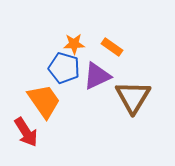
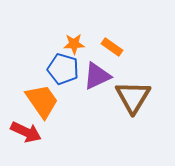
blue pentagon: moved 1 px left, 1 px down
orange trapezoid: moved 2 px left
red arrow: rotated 32 degrees counterclockwise
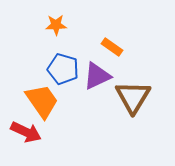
orange star: moved 18 px left, 19 px up
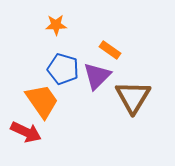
orange rectangle: moved 2 px left, 3 px down
purple triangle: rotated 20 degrees counterclockwise
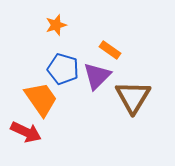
orange star: rotated 15 degrees counterclockwise
orange trapezoid: moved 1 px left, 2 px up
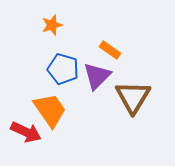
orange star: moved 4 px left
orange trapezoid: moved 9 px right, 11 px down
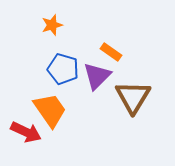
orange rectangle: moved 1 px right, 2 px down
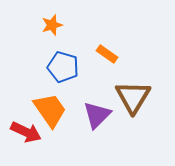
orange rectangle: moved 4 px left, 2 px down
blue pentagon: moved 2 px up
purple triangle: moved 39 px down
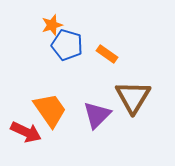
blue pentagon: moved 4 px right, 22 px up
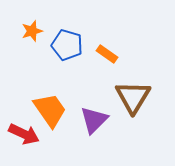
orange star: moved 20 px left, 6 px down
purple triangle: moved 3 px left, 5 px down
red arrow: moved 2 px left, 2 px down
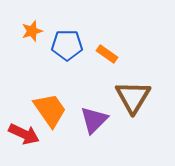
blue pentagon: rotated 16 degrees counterclockwise
